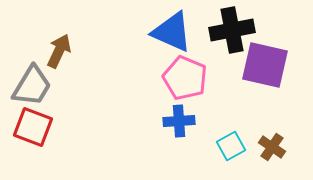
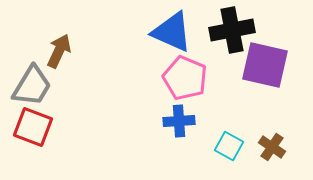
cyan square: moved 2 px left; rotated 32 degrees counterclockwise
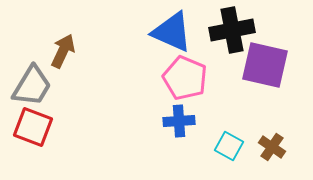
brown arrow: moved 4 px right
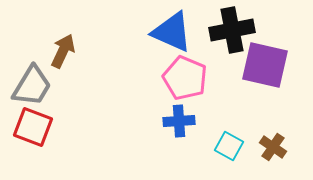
brown cross: moved 1 px right
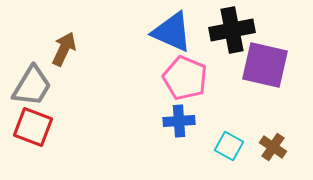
brown arrow: moved 1 px right, 2 px up
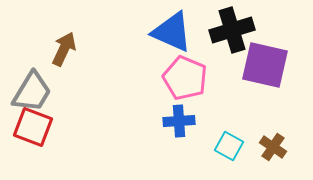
black cross: rotated 6 degrees counterclockwise
gray trapezoid: moved 6 px down
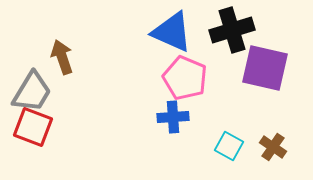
brown arrow: moved 2 px left, 8 px down; rotated 44 degrees counterclockwise
purple square: moved 3 px down
blue cross: moved 6 px left, 4 px up
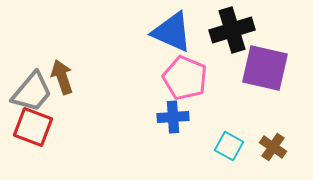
brown arrow: moved 20 px down
gray trapezoid: rotated 9 degrees clockwise
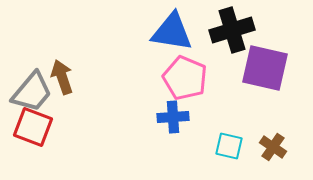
blue triangle: rotated 15 degrees counterclockwise
cyan square: rotated 16 degrees counterclockwise
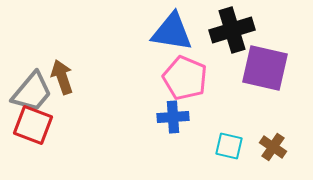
red square: moved 2 px up
